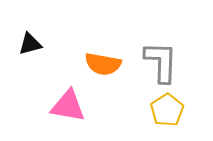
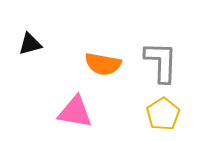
pink triangle: moved 7 px right, 6 px down
yellow pentagon: moved 4 px left, 4 px down
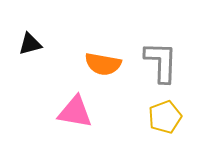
yellow pentagon: moved 2 px right, 3 px down; rotated 12 degrees clockwise
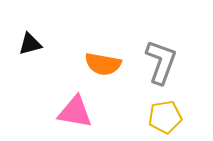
gray L-shape: rotated 18 degrees clockwise
yellow pentagon: rotated 12 degrees clockwise
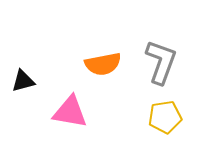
black triangle: moved 7 px left, 37 px down
orange semicircle: rotated 21 degrees counterclockwise
pink triangle: moved 5 px left
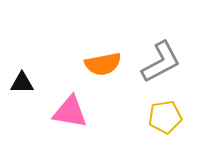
gray L-shape: rotated 42 degrees clockwise
black triangle: moved 1 px left, 2 px down; rotated 15 degrees clockwise
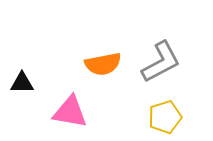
yellow pentagon: rotated 8 degrees counterclockwise
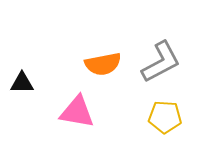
pink triangle: moved 7 px right
yellow pentagon: rotated 20 degrees clockwise
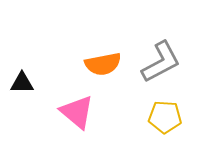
pink triangle: rotated 30 degrees clockwise
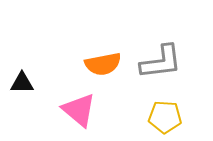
gray L-shape: rotated 21 degrees clockwise
pink triangle: moved 2 px right, 2 px up
